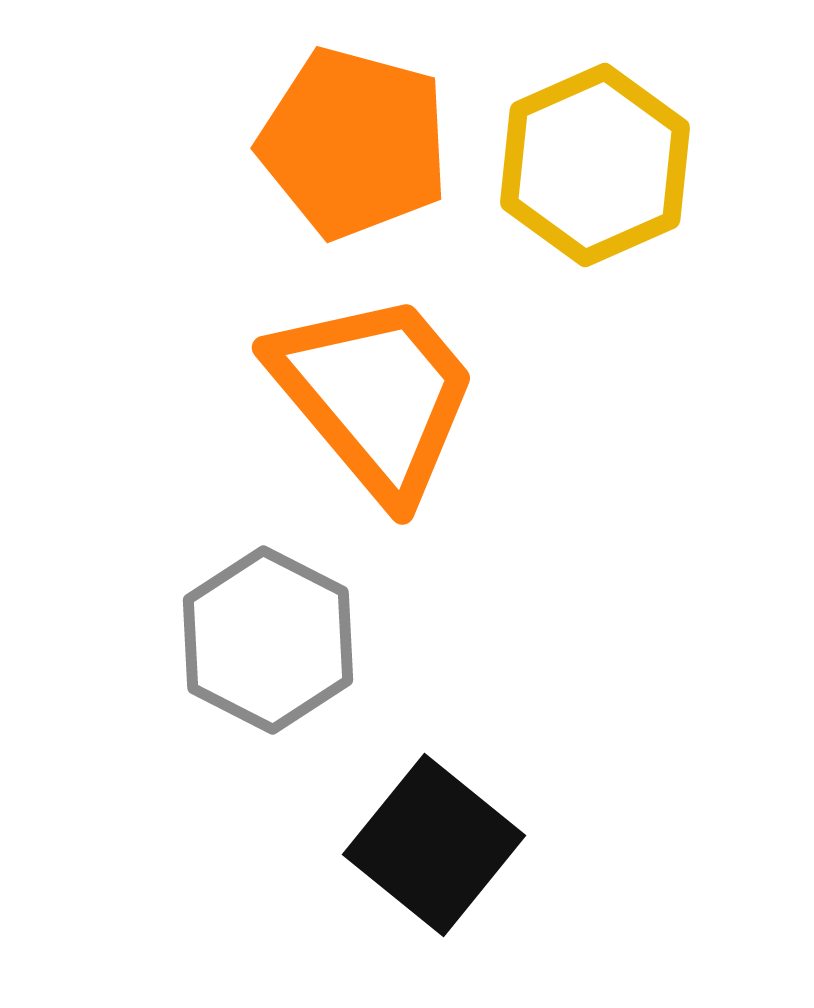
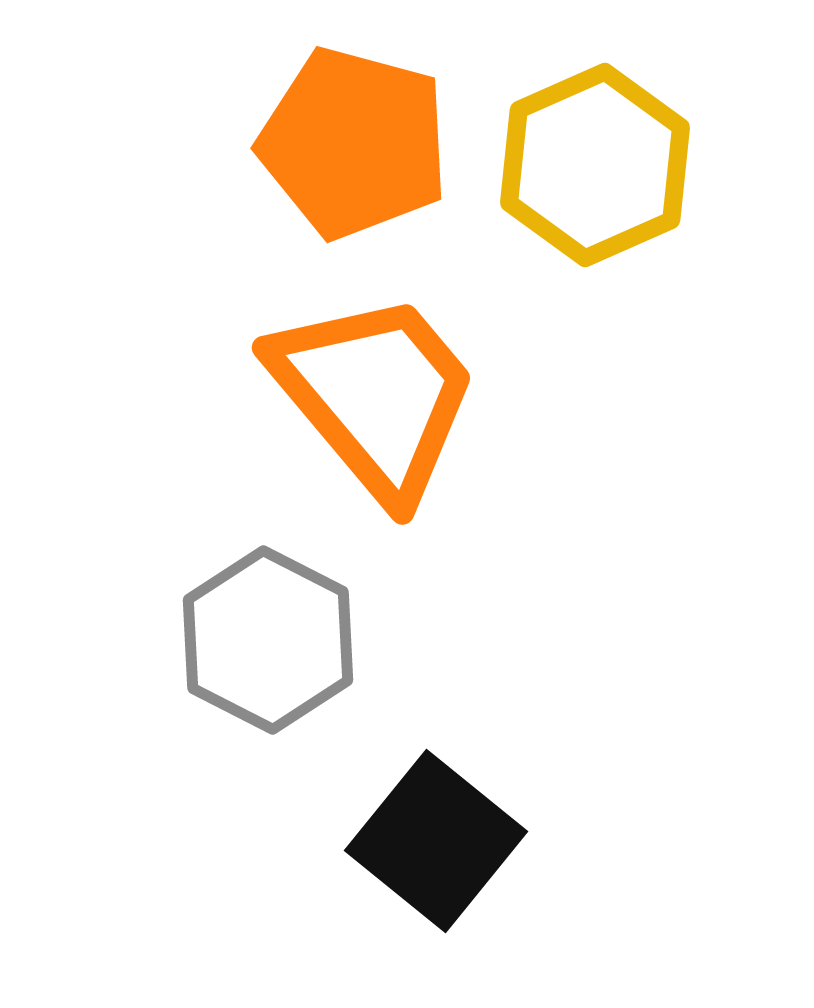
black square: moved 2 px right, 4 px up
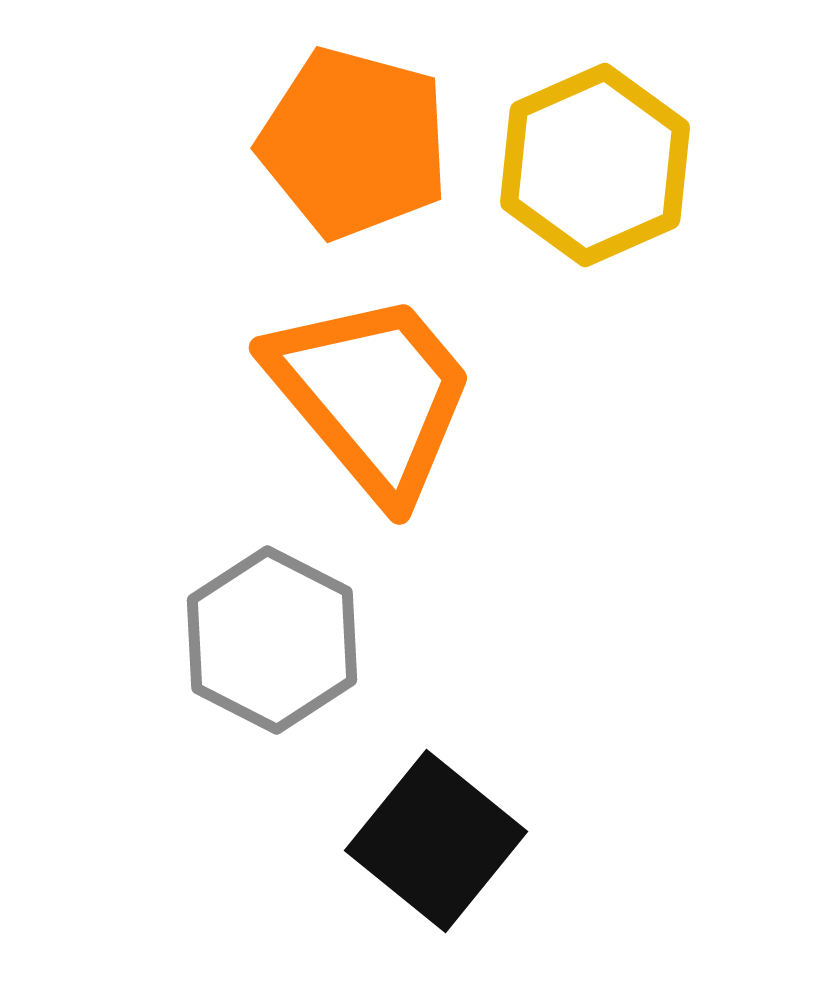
orange trapezoid: moved 3 px left
gray hexagon: moved 4 px right
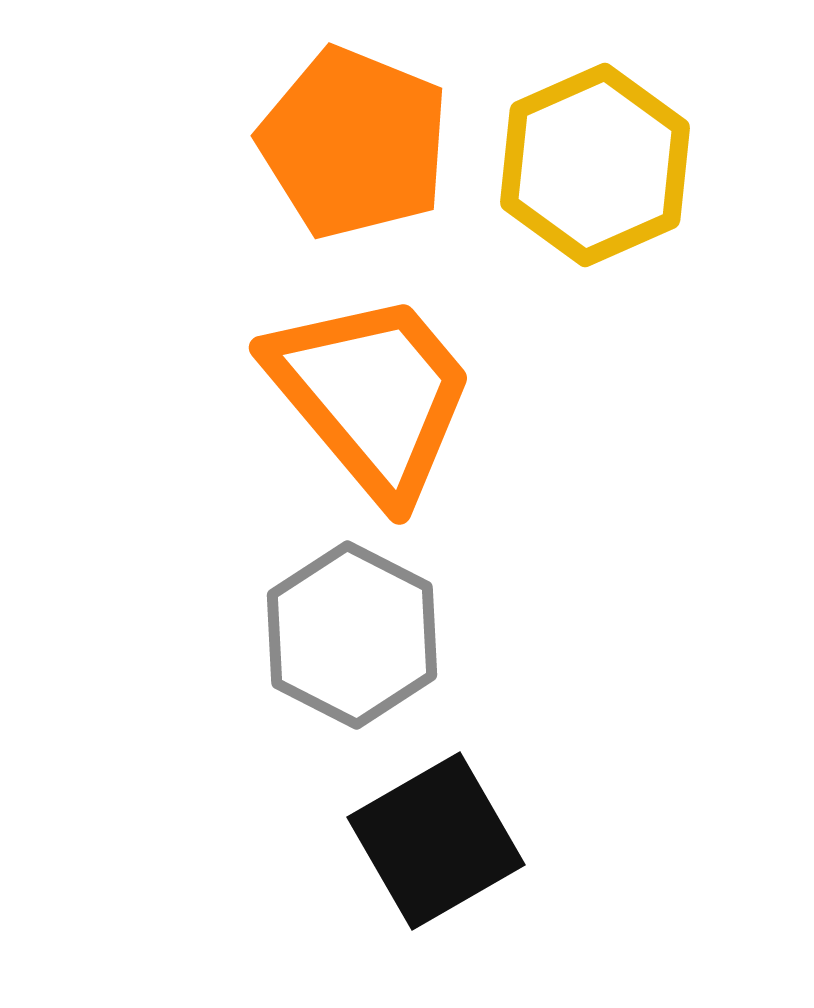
orange pentagon: rotated 7 degrees clockwise
gray hexagon: moved 80 px right, 5 px up
black square: rotated 21 degrees clockwise
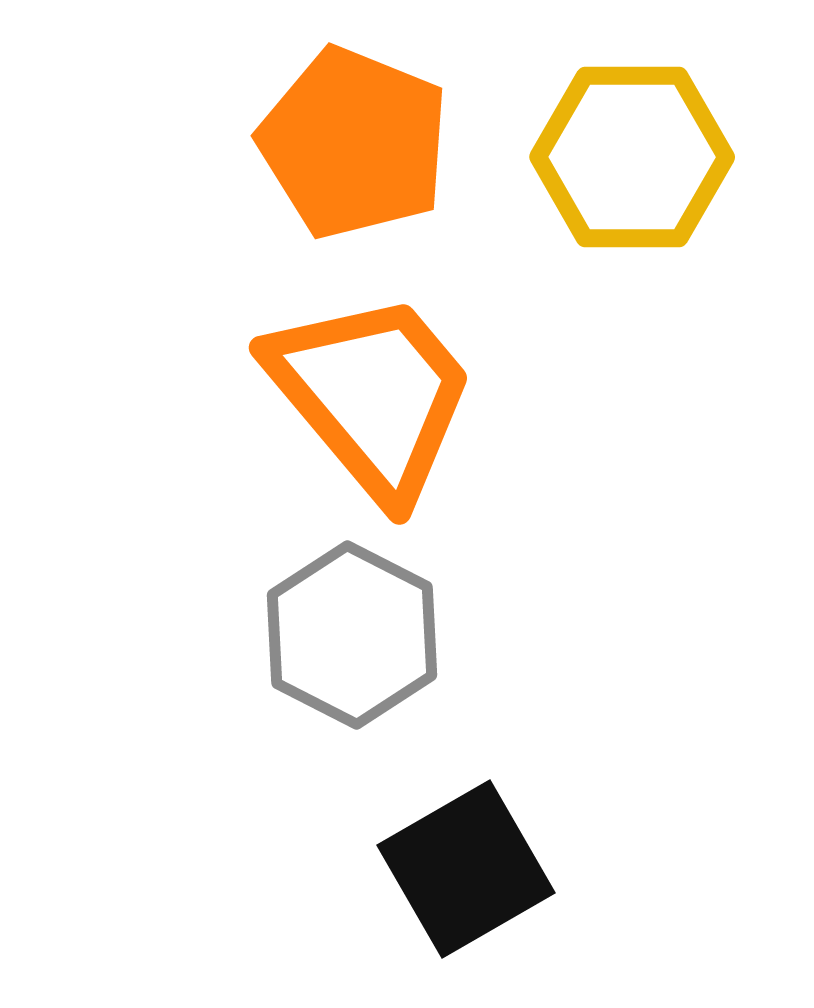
yellow hexagon: moved 37 px right, 8 px up; rotated 24 degrees clockwise
black square: moved 30 px right, 28 px down
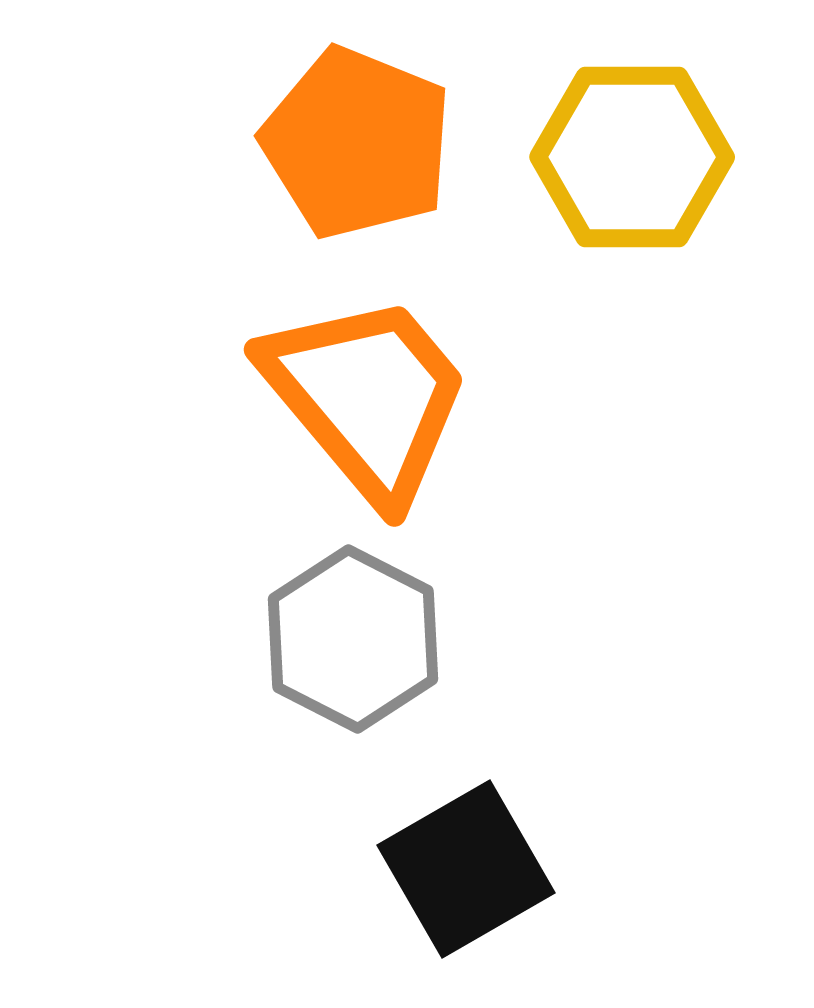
orange pentagon: moved 3 px right
orange trapezoid: moved 5 px left, 2 px down
gray hexagon: moved 1 px right, 4 px down
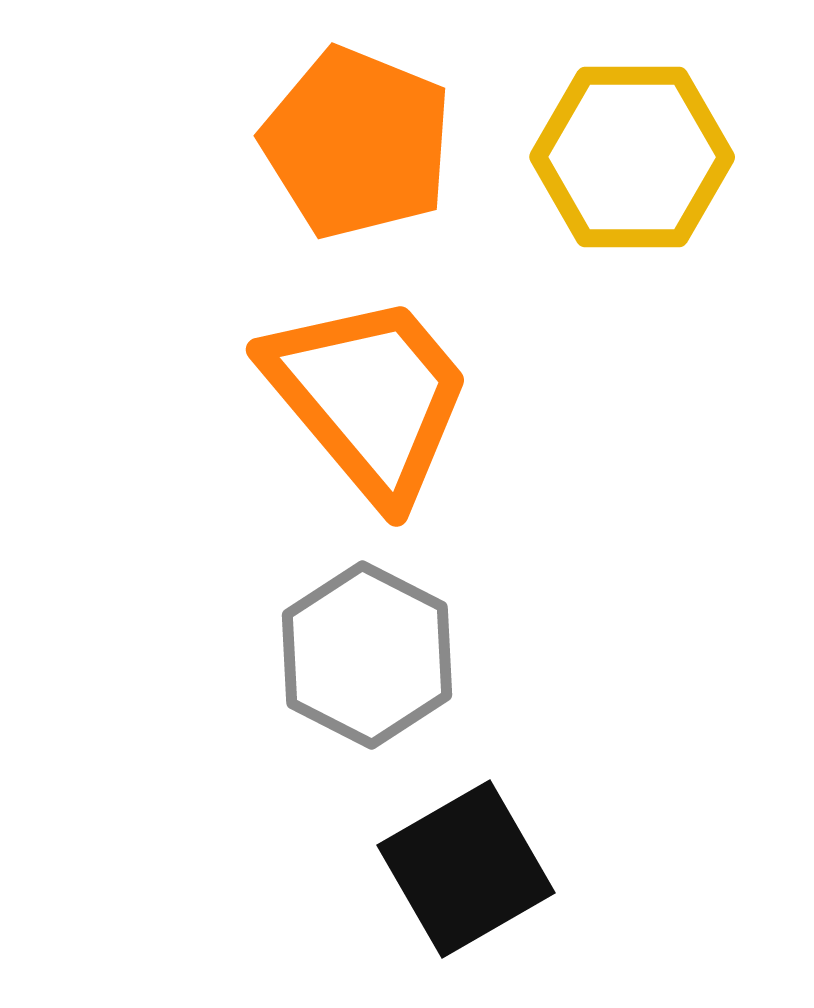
orange trapezoid: moved 2 px right
gray hexagon: moved 14 px right, 16 px down
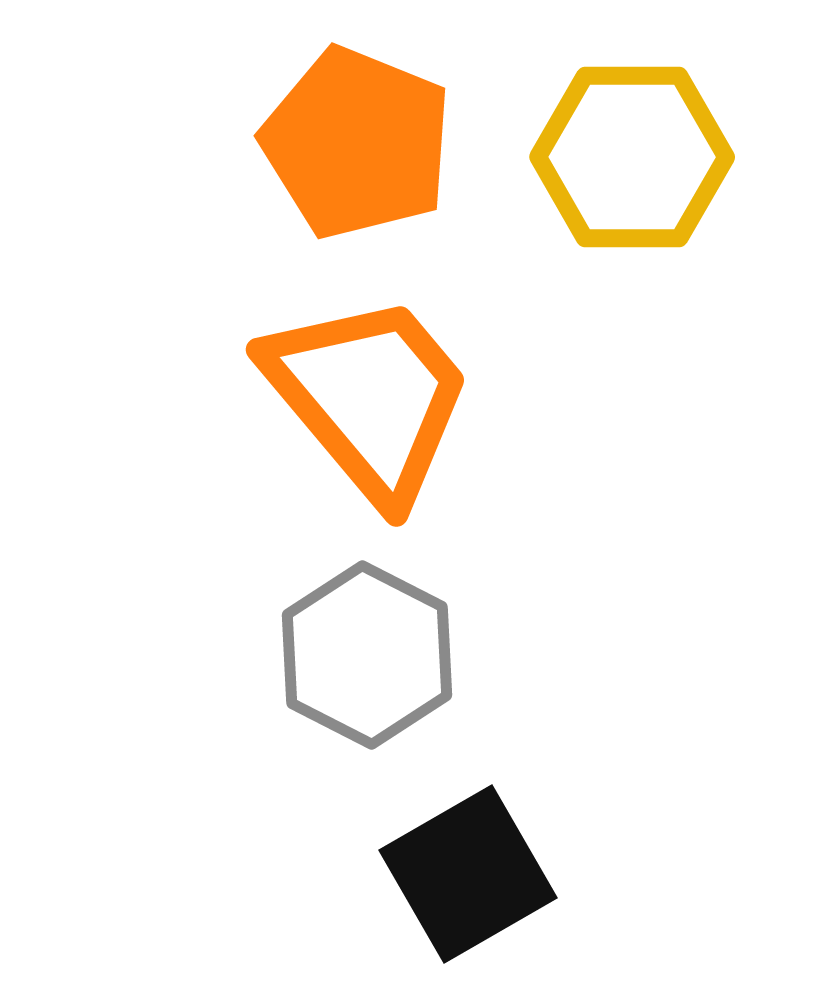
black square: moved 2 px right, 5 px down
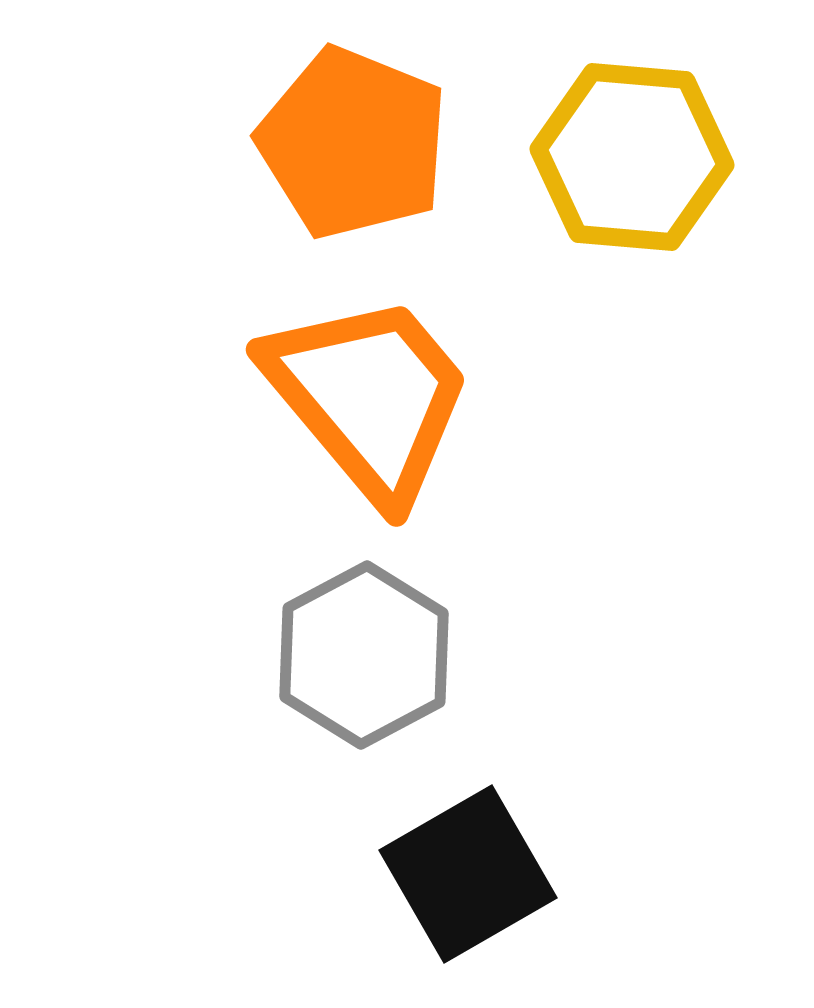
orange pentagon: moved 4 px left
yellow hexagon: rotated 5 degrees clockwise
gray hexagon: moved 3 px left; rotated 5 degrees clockwise
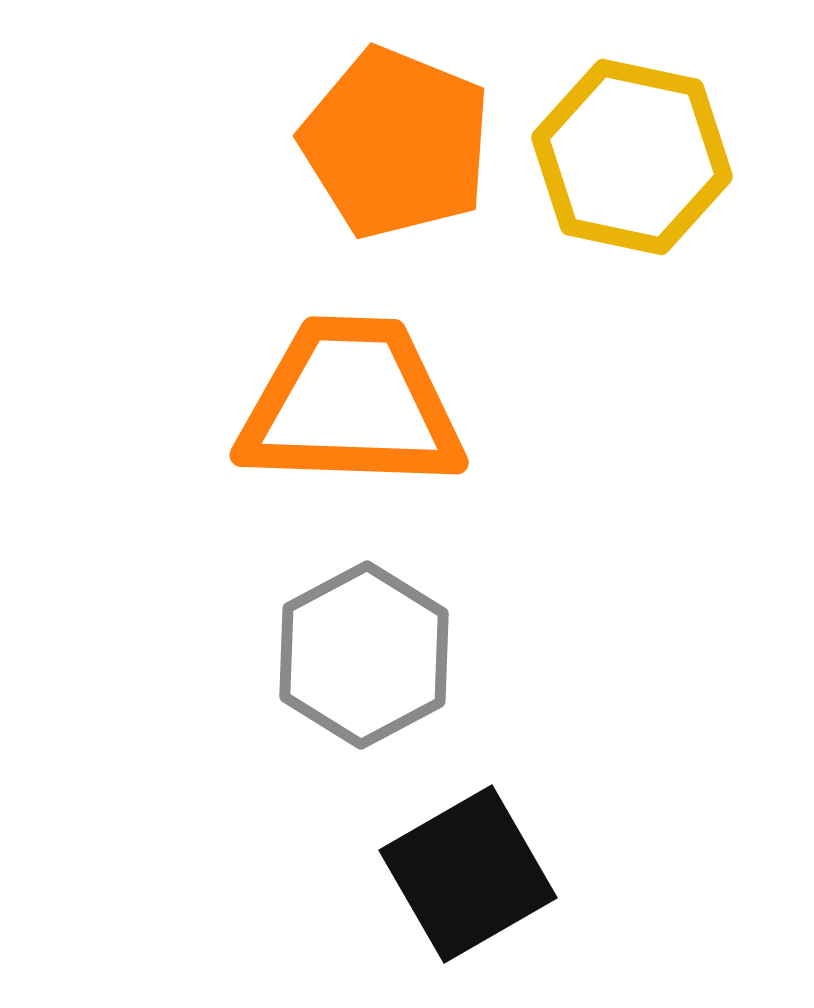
orange pentagon: moved 43 px right
yellow hexagon: rotated 7 degrees clockwise
orange trapezoid: moved 18 px left, 7 px down; rotated 48 degrees counterclockwise
